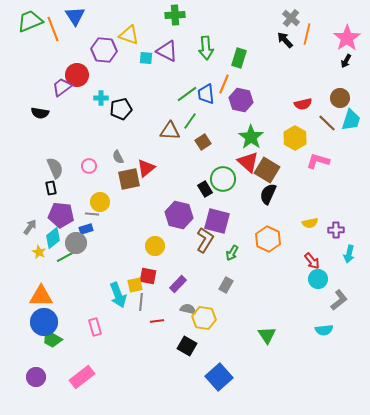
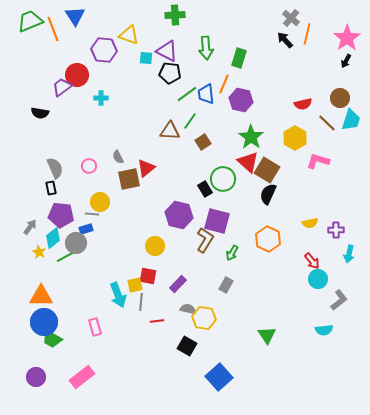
black pentagon at (121, 109): moved 49 px right, 36 px up; rotated 20 degrees clockwise
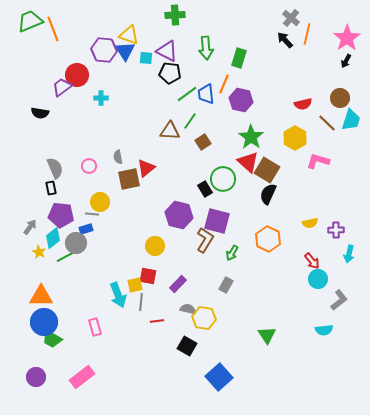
blue triangle at (75, 16): moved 50 px right, 35 px down
gray semicircle at (118, 157): rotated 16 degrees clockwise
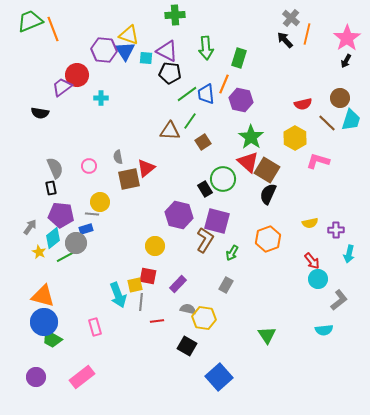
orange hexagon at (268, 239): rotated 15 degrees clockwise
orange triangle at (41, 296): moved 2 px right; rotated 15 degrees clockwise
